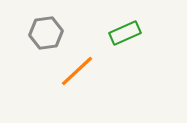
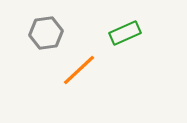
orange line: moved 2 px right, 1 px up
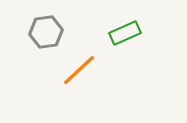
gray hexagon: moved 1 px up
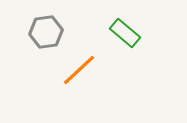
green rectangle: rotated 64 degrees clockwise
